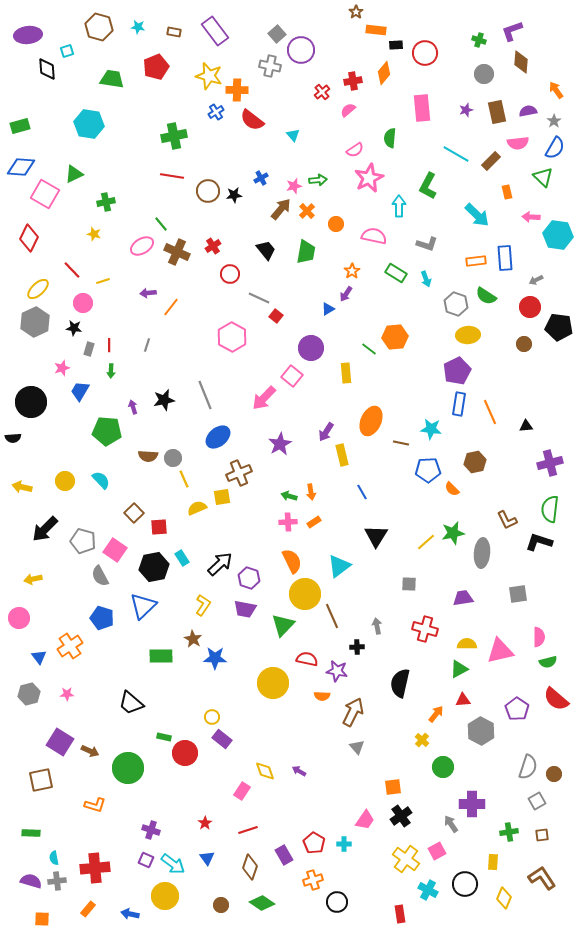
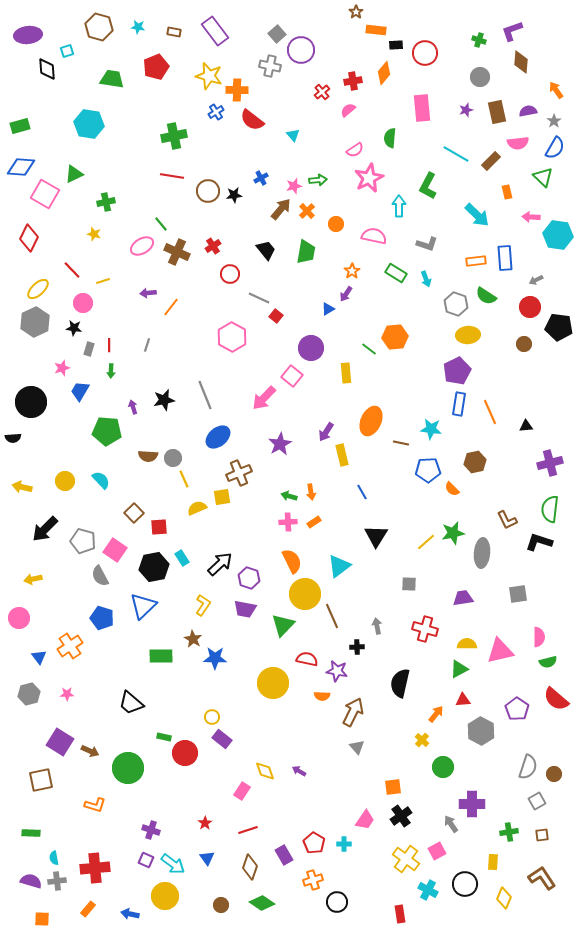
gray circle at (484, 74): moved 4 px left, 3 px down
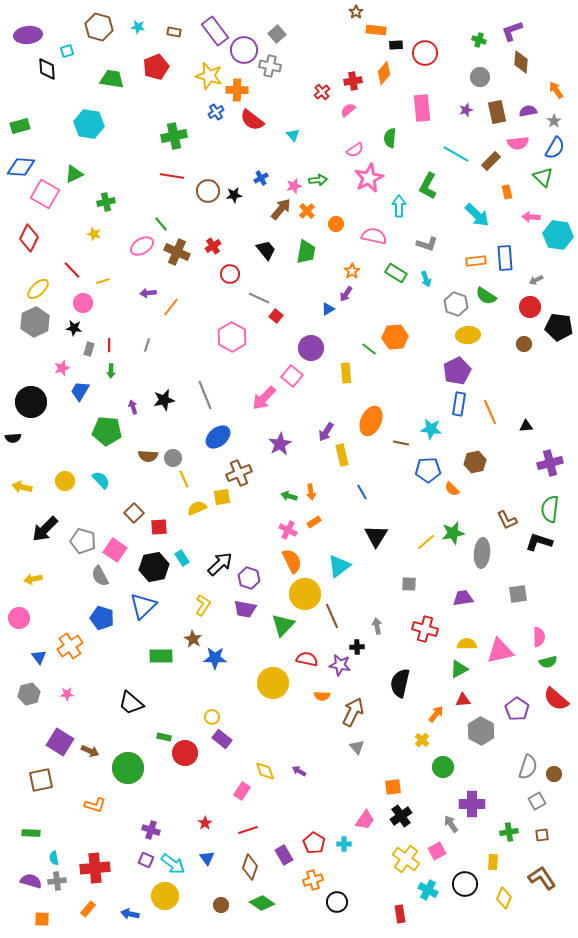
purple circle at (301, 50): moved 57 px left
pink cross at (288, 522): moved 8 px down; rotated 30 degrees clockwise
purple star at (337, 671): moved 3 px right, 6 px up
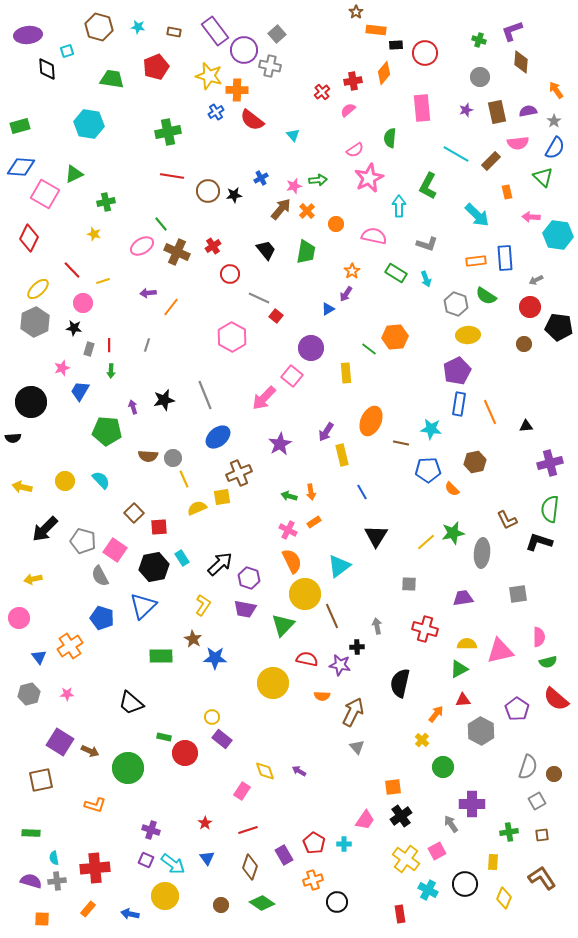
green cross at (174, 136): moved 6 px left, 4 px up
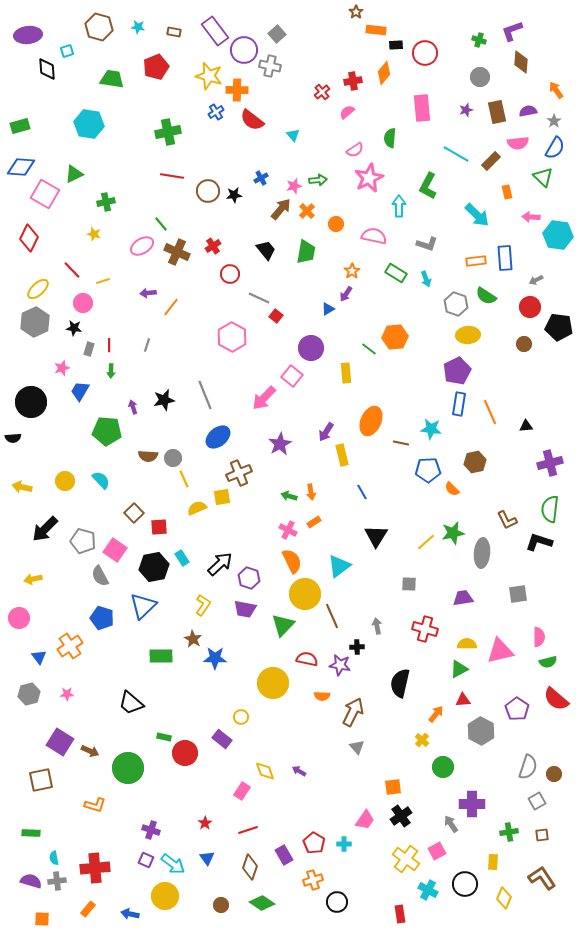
pink semicircle at (348, 110): moved 1 px left, 2 px down
yellow circle at (212, 717): moved 29 px right
